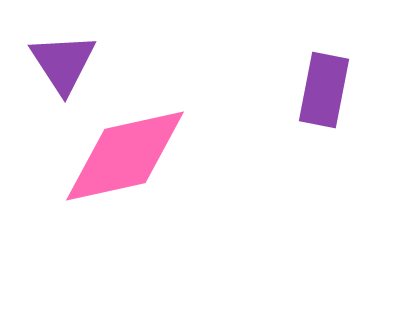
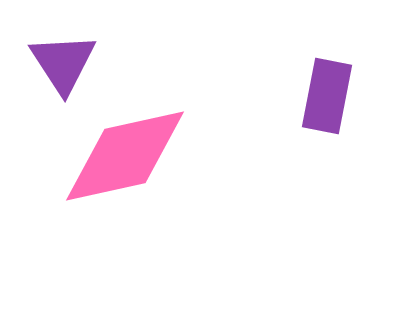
purple rectangle: moved 3 px right, 6 px down
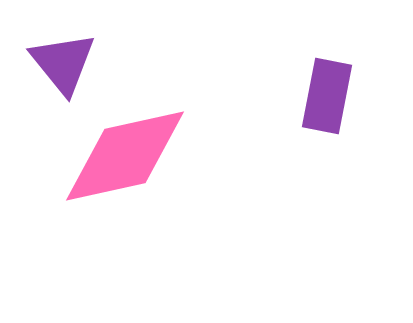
purple triangle: rotated 6 degrees counterclockwise
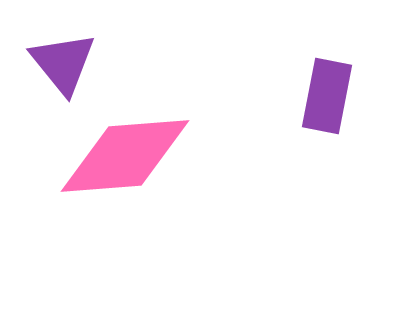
pink diamond: rotated 8 degrees clockwise
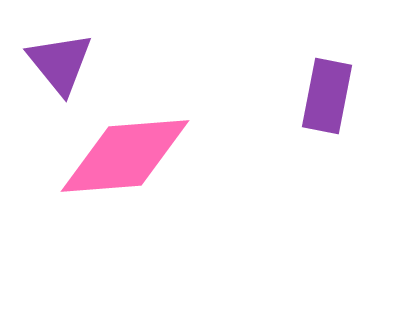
purple triangle: moved 3 px left
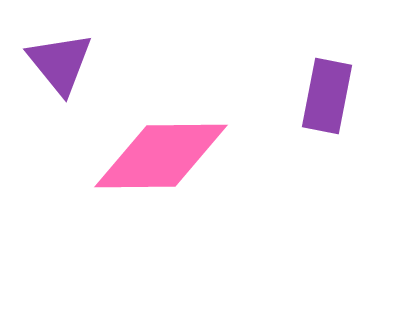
pink diamond: moved 36 px right; rotated 4 degrees clockwise
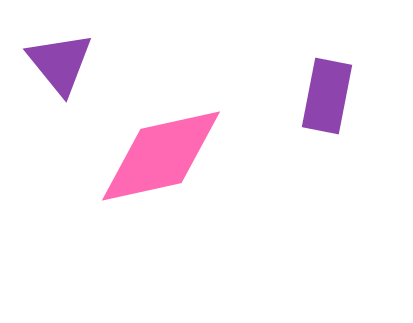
pink diamond: rotated 12 degrees counterclockwise
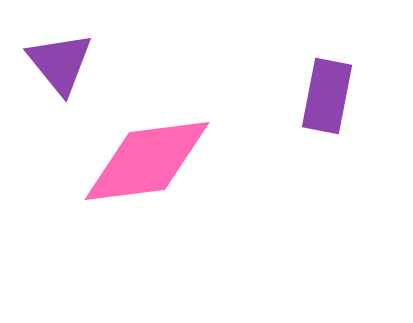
pink diamond: moved 14 px left, 5 px down; rotated 5 degrees clockwise
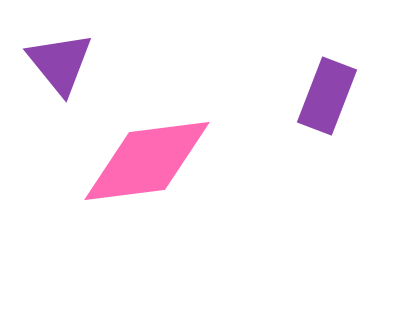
purple rectangle: rotated 10 degrees clockwise
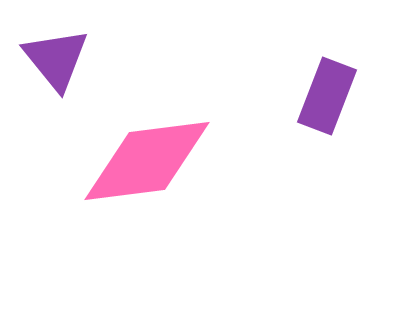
purple triangle: moved 4 px left, 4 px up
